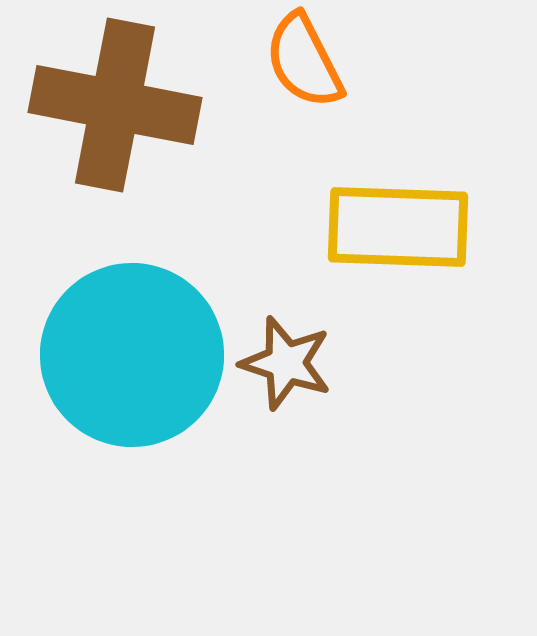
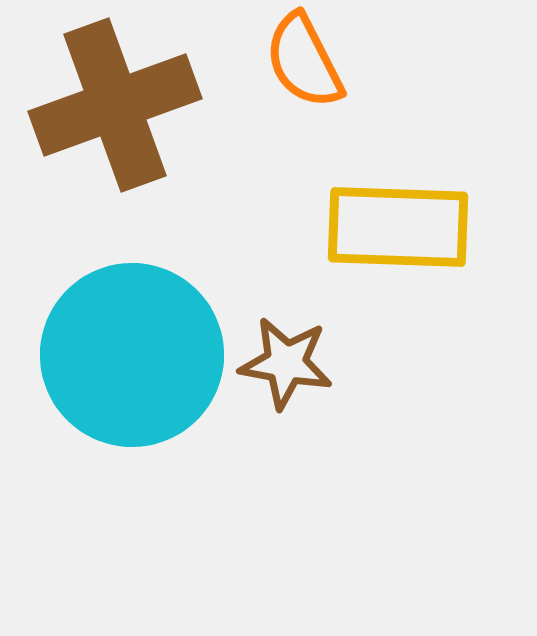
brown cross: rotated 31 degrees counterclockwise
brown star: rotated 8 degrees counterclockwise
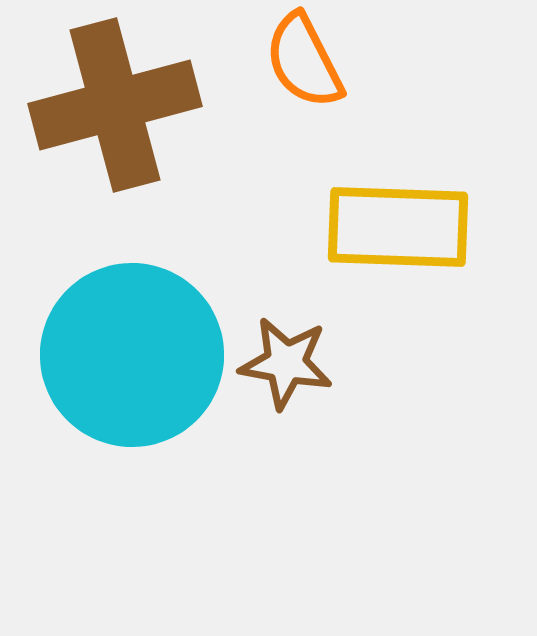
brown cross: rotated 5 degrees clockwise
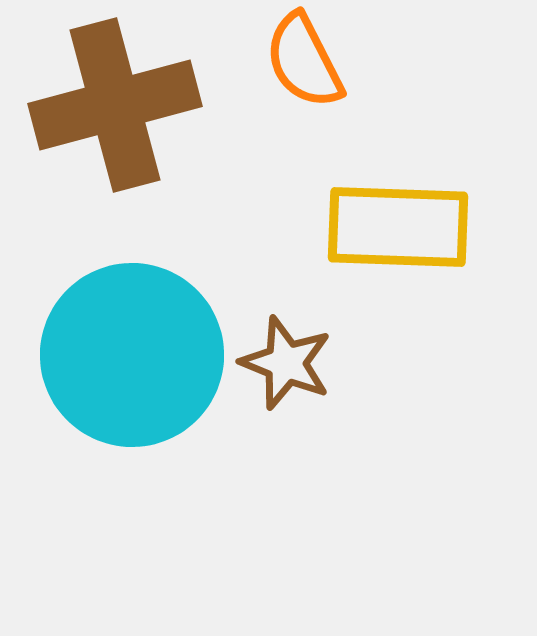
brown star: rotated 12 degrees clockwise
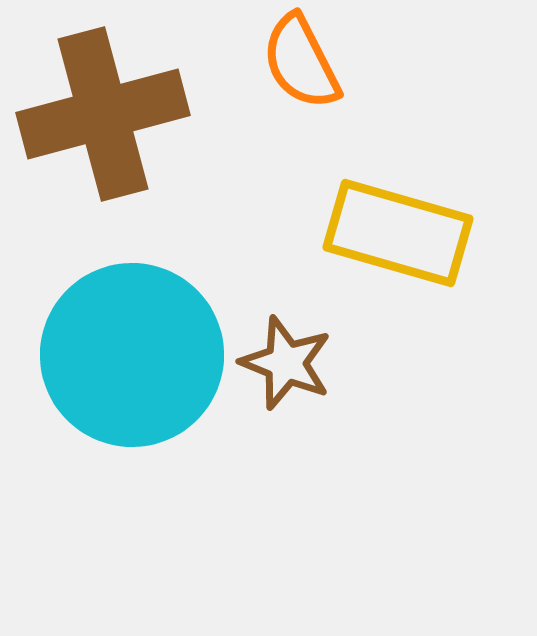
orange semicircle: moved 3 px left, 1 px down
brown cross: moved 12 px left, 9 px down
yellow rectangle: moved 6 px down; rotated 14 degrees clockwise
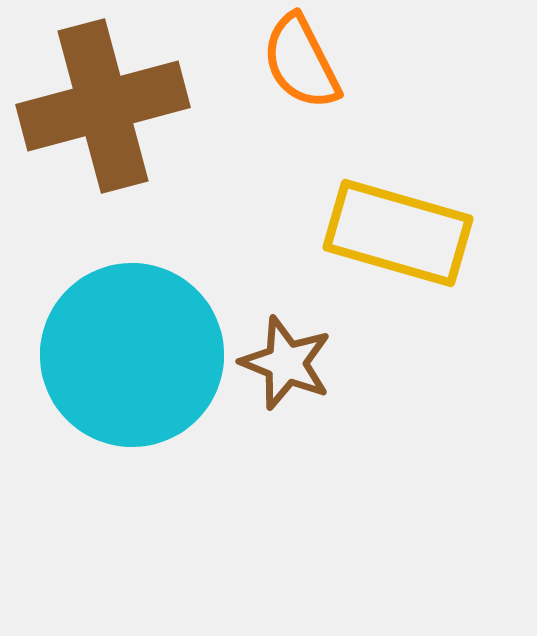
brown cross: moved 8 px up
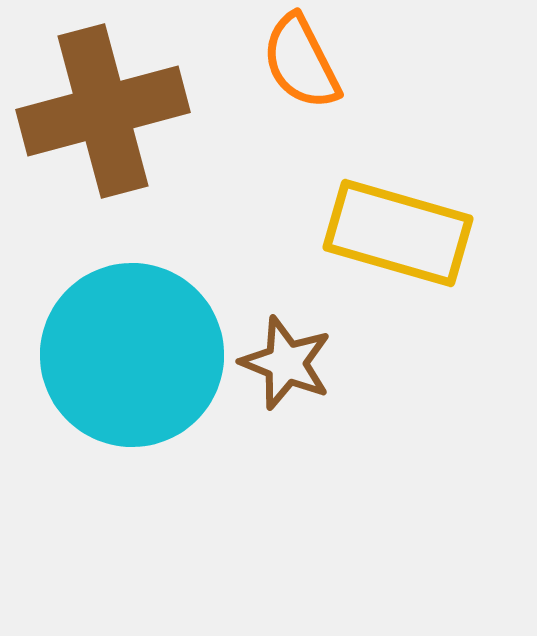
brown cross: moved 5 px down
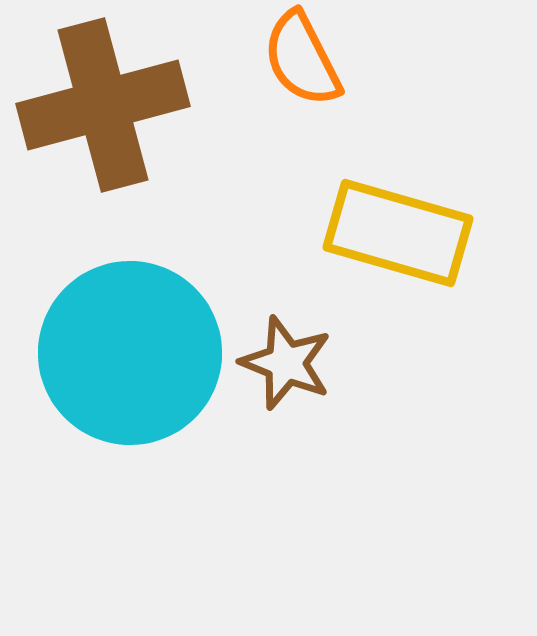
orange semicircle: moved 1 px right, 3 px up
brown cross: moved 6 px up
cyan circle: moved 2 px left, 2 px up
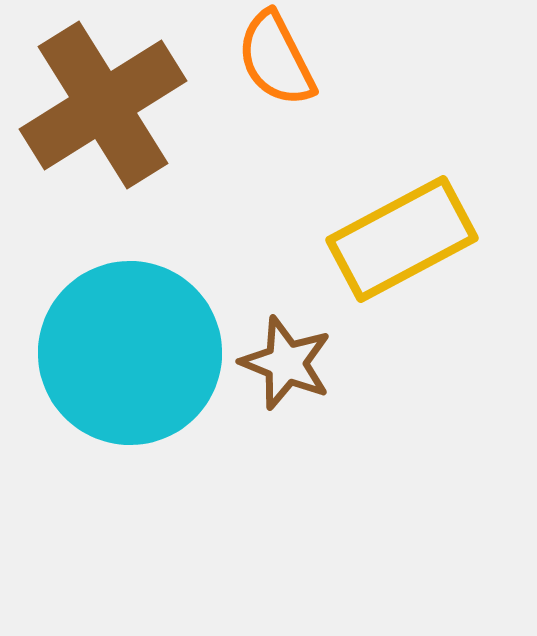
orange semicircle: moved 26 px left
brown cross: rotated 17 degrees counterclockwise
yellow rectangle: moved 4 px right, 6 px down; rotated 44 degrees counterclockwise
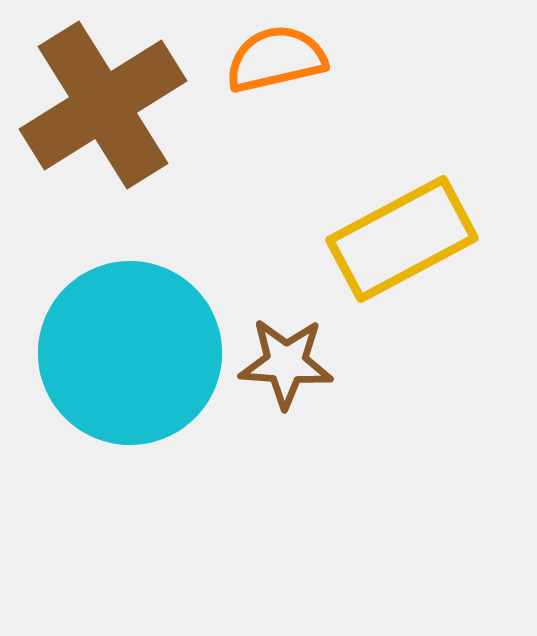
orange semicircle: rotated 104 degrees clockwise
brown star: rotated 18 degrees counterclockwise
